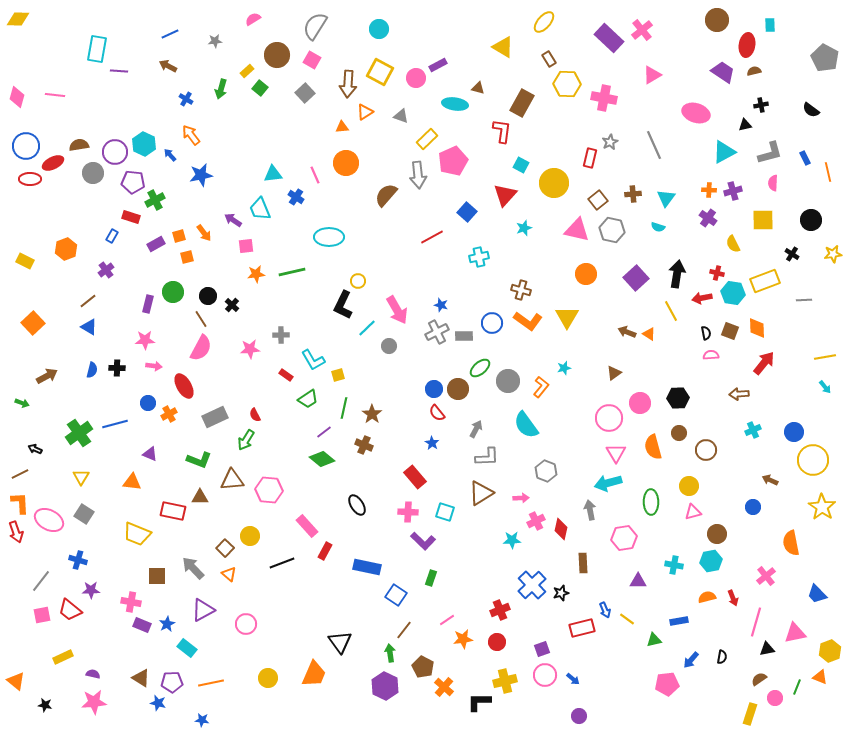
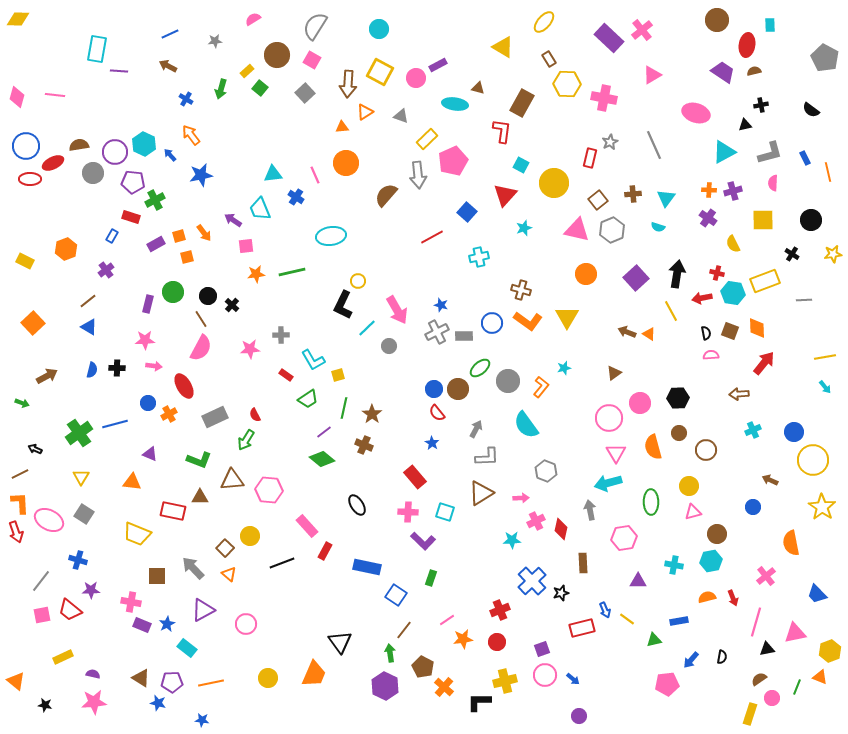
gray hexagon at (612, 230): rotated 25 degrees clockwise
cyan ellipse at (329, 237): moved 2 px right, 1 px up; rotated 8 degrees counterclockwise
blue cross at (532, 585): moved 4 px up
pink circle at (775, 698): moved 3 px left
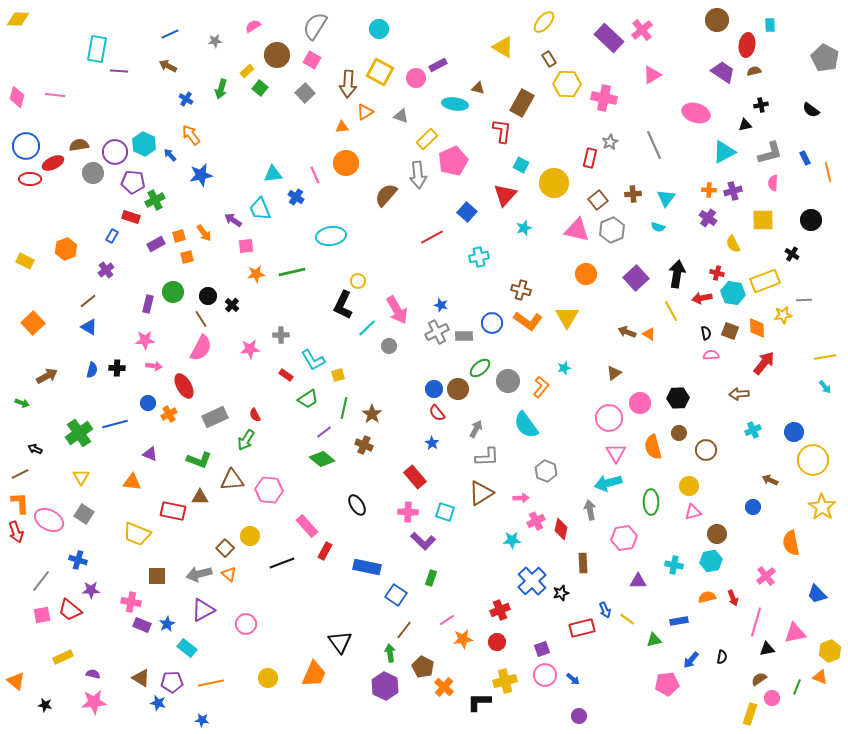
pink semicircle at (253, 19): moved 7 px down
yellow star at (833, 254): moved 50 px left, 61 px down
gray arrow at (193, 568): moved 6 px right, 6 px down; rotated 60 degrees counterclockwise
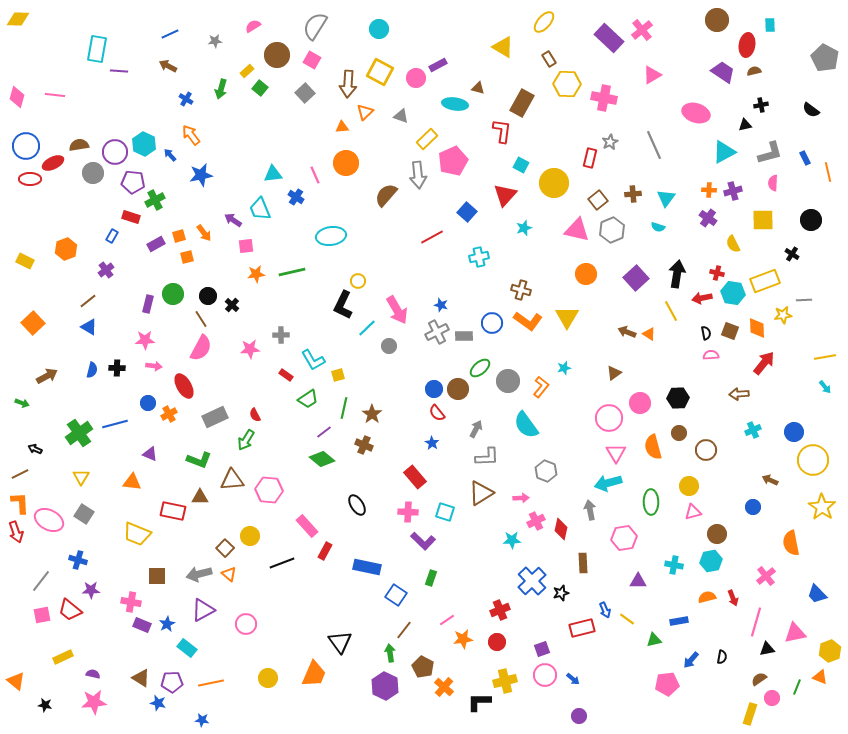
orange triangle at (365, 112): rotated 12 degrees counterclockwise
green circle at (173, 292): moved 2 px down
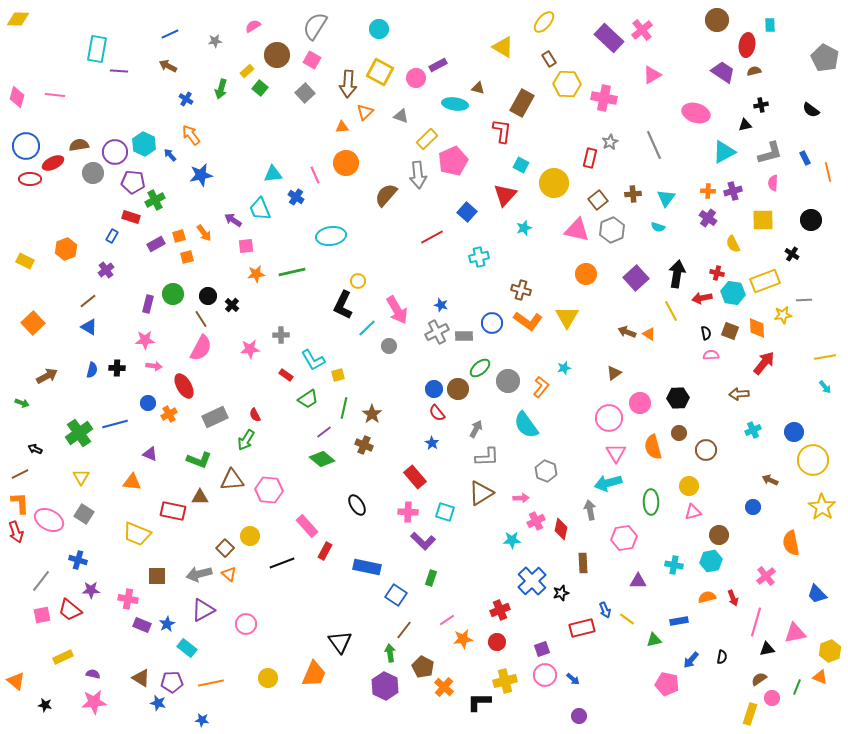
orange cross at (709, 190): moved 1 px left, 1 px down
brown circle at (717, 534): moved 2 px right, 1 px down
pink cross at (131, 602): moved 3 px left, 3 px up
pink pentagon at (667, 684): rotated 20 degrees clockwise
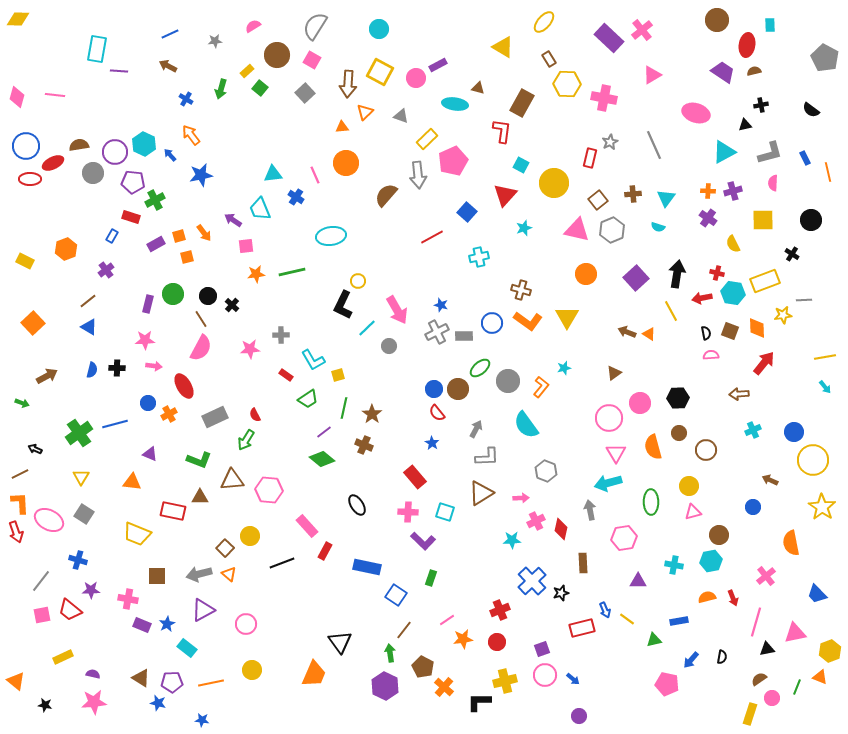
yellow circle at (268, 678): moved 16 px left, 8 px up
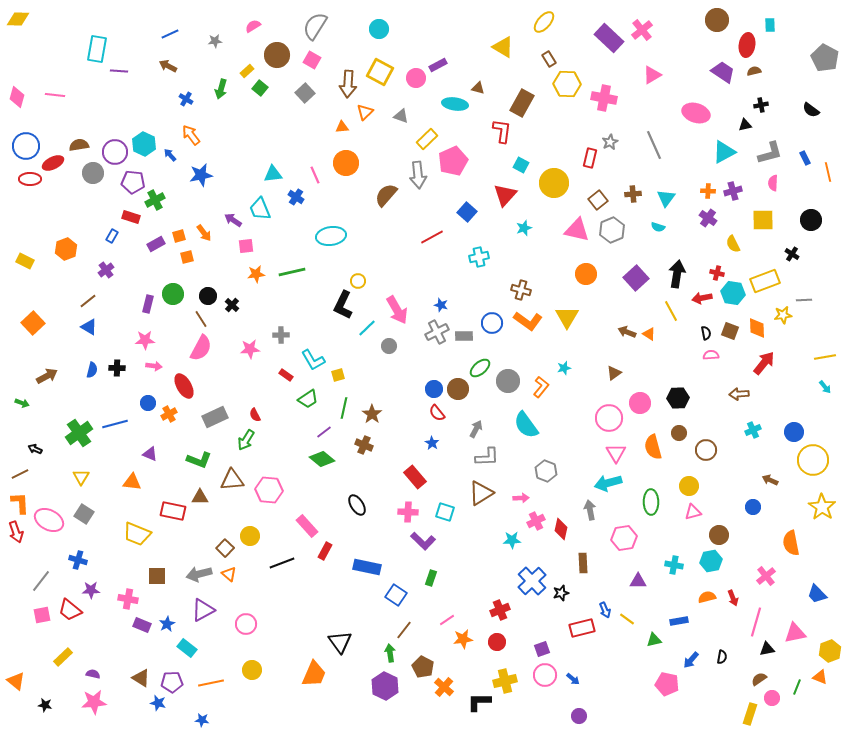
yellow rectangle at (63, 657): rotated 18 degrees counterclockwise
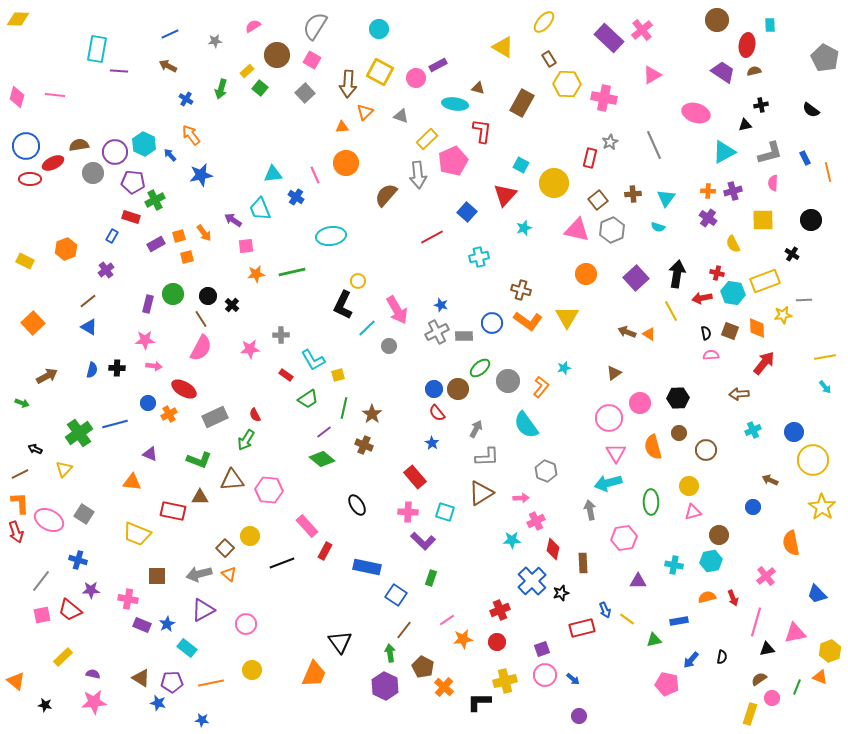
red L-shape at (502, 131): moved 20 px left
red ellipse at (184, 386): moved 3 px down; rotated 30 degrees counterclockwise
yellow triangle at (81, 477): moved 17 px left, 8 px up; rotated 12 degrees clockwise
red diamond at (561, 529): moved 8 px left, 20 px down
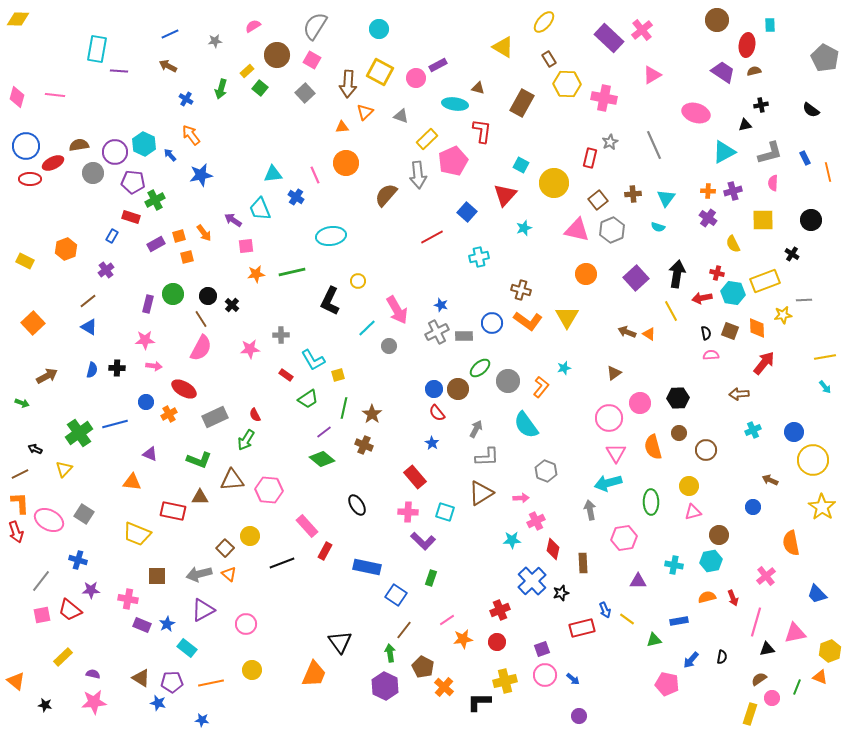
black L-shape at (343, 305): moved 13 px left, 4 px up
blue circle at (148, 403): moved 2 px left, 1 px up
